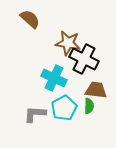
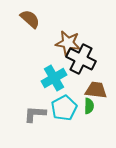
black cross: moved 3 px left
cyan cross: rotated 35 degrees clockwise
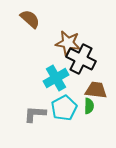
cyan cross: moved 2 px right
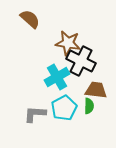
black cross: moved 2 px down
cyan cross: moved 1 px right, 1 px up
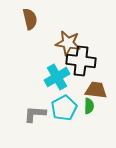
brown semicircle: rotated 35 degrees clockwise
black cross: rotated 20 degrees counterclockwise
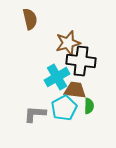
brown star: rotated 25 degrees counterclockwise
brown trapezoid: moved 21 px left
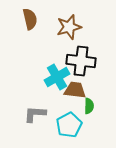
brown star: moved 1 px right, 16 px up
cyan pentagon: moved 5 px right, 17 px down
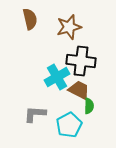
brown trapezoid: moved 4 px right; rotated 20 degrees clockwise
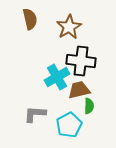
brown star: rotated 15 degrees counterclockwise
brown trapezoid: rotated 40 degrees counterclockwise
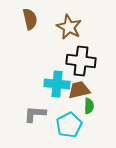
brown star: rotated 15 degrees counterclockwise
cyan cross: moved 7 px down; rotated 35 degrees clockwise
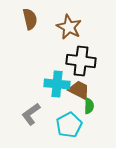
brown trapezoid: rotated 40 degrees clockwise
gray L-shape: moved 4 px left; rotated 40 degrees counterclockwise
